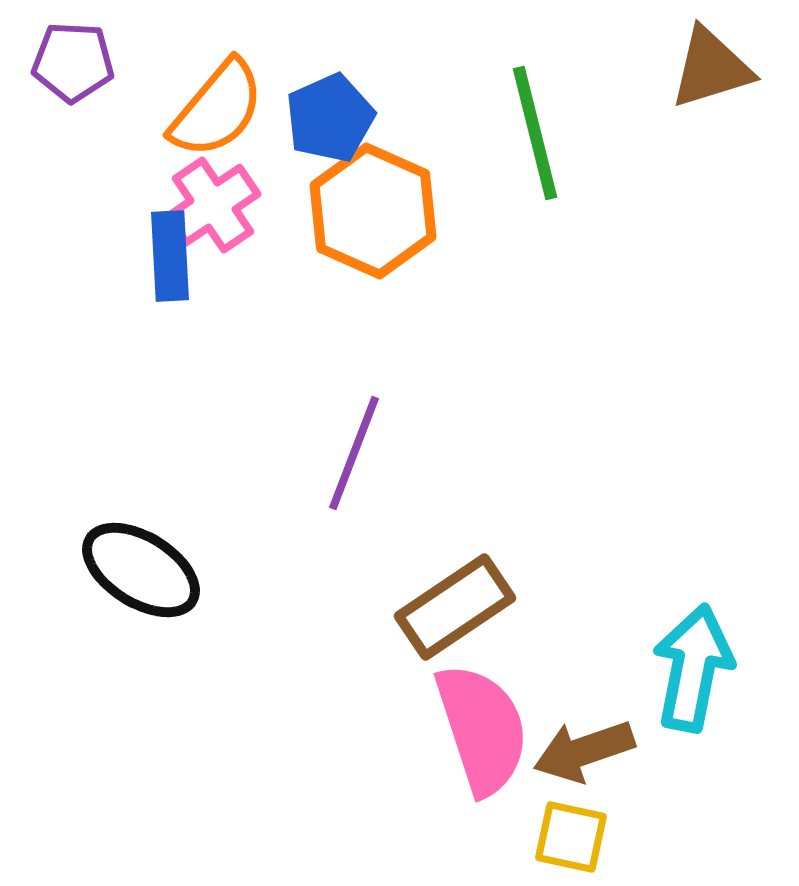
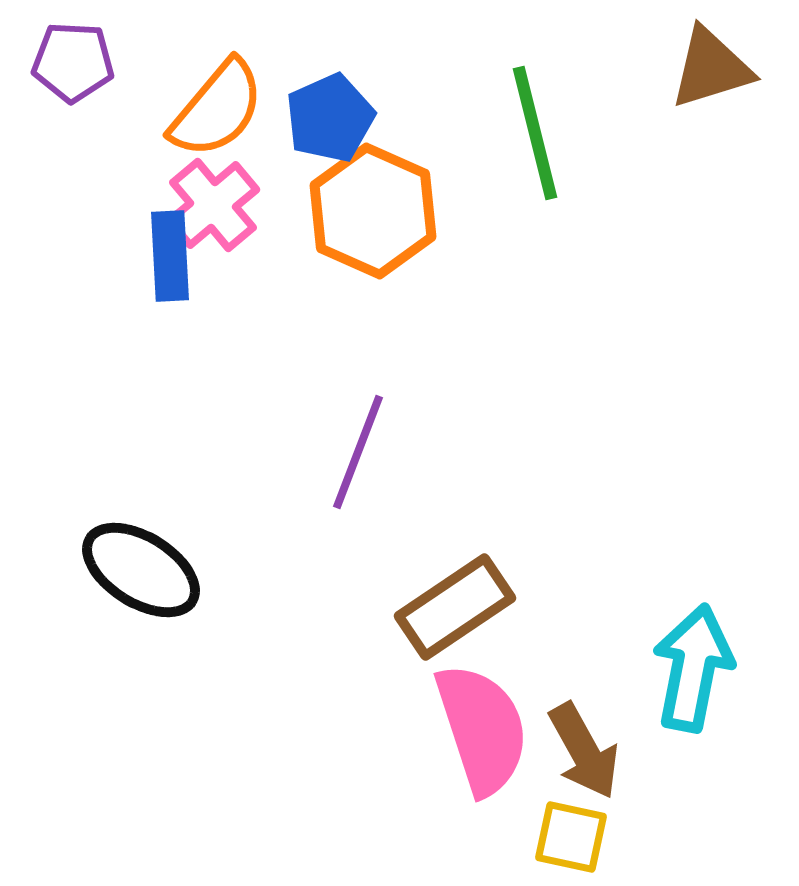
pink cross: rotated 6 degrees counterclockwise
purple line: moved 4 px right, 1 px up
brown arrow: rotated 100 degrees counterclockwise
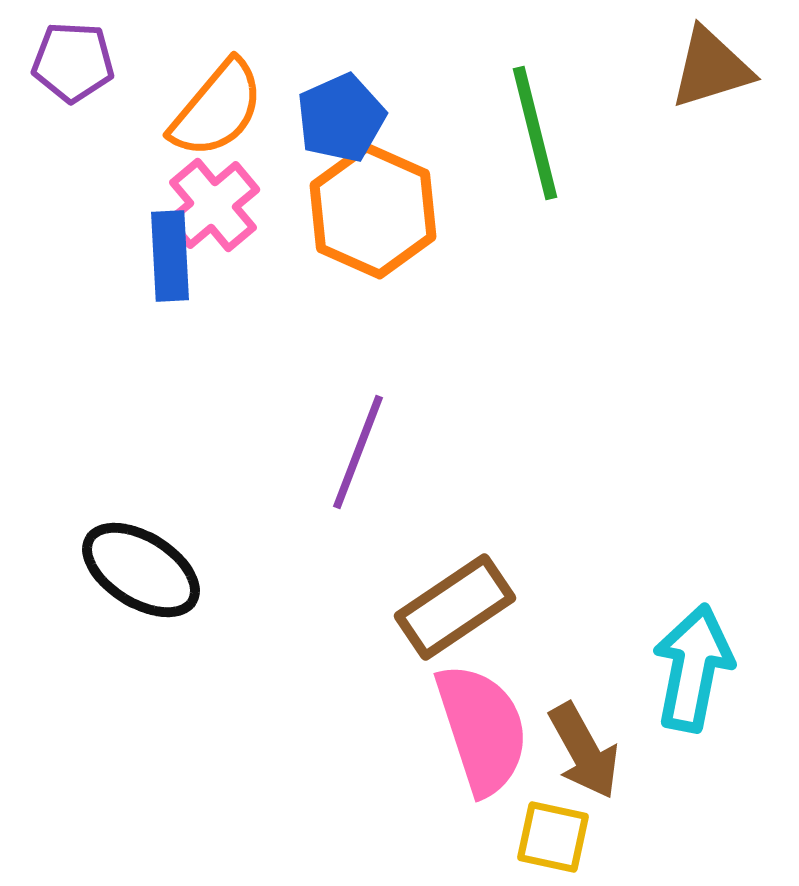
blue pentagon: moved 11 px right
yellow square: moved 18 px left
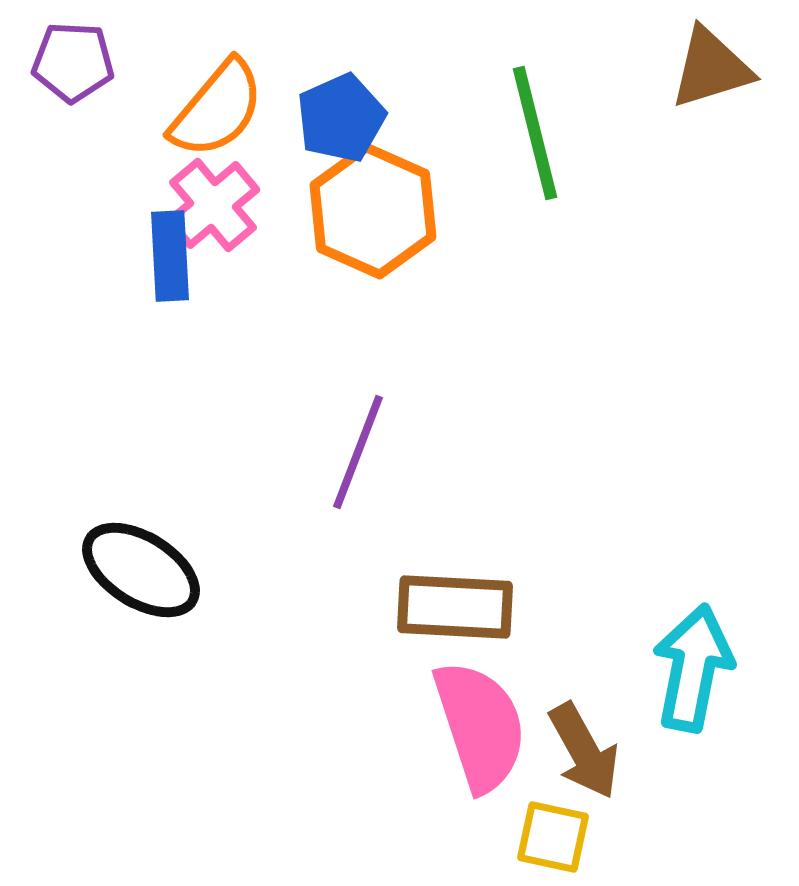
brown rectangle: rotated 37 degrees clockwise
pink semicircle: moved 2 px left, 3 px up
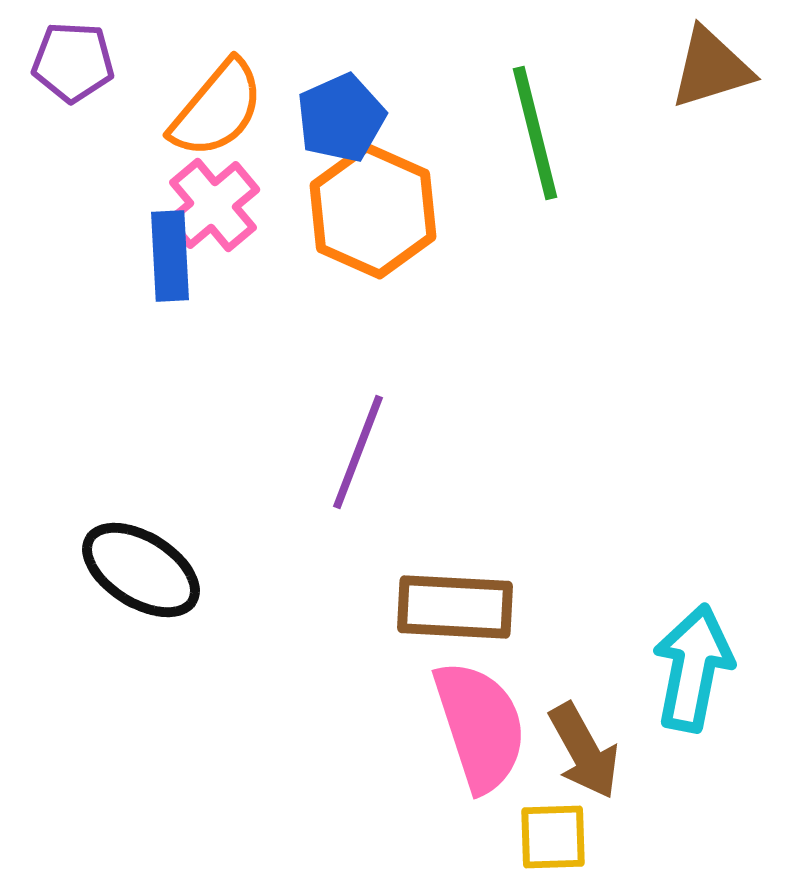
yellow square: rotated 14 degrees counterclockwise
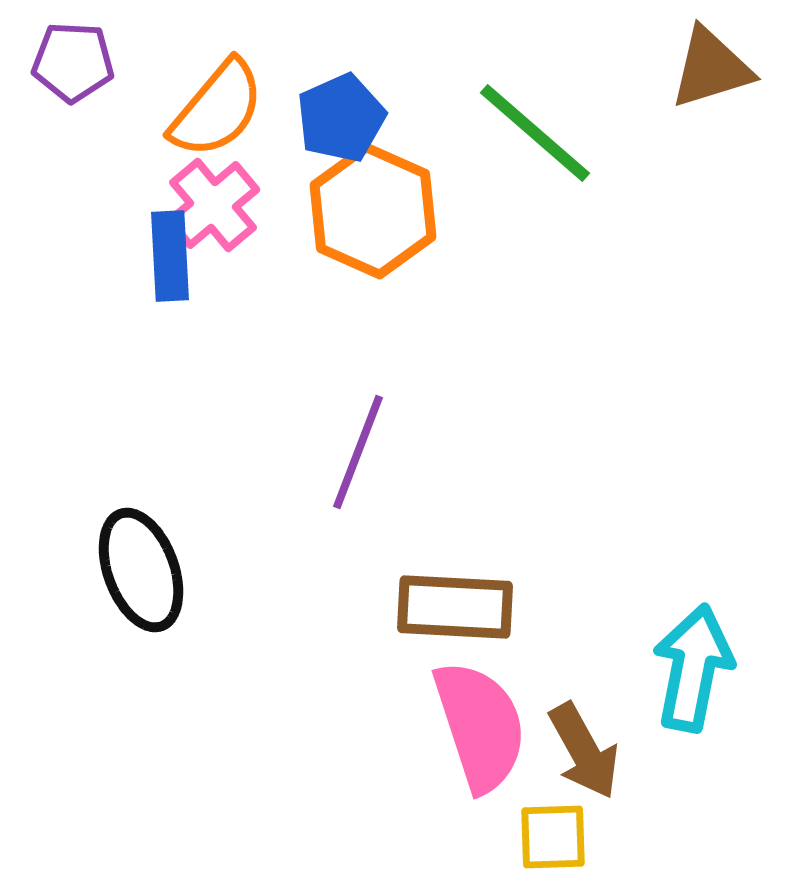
green line: rotated 35 degrees counterclockwise
black ellipse: rotated 38 degrees clockwise
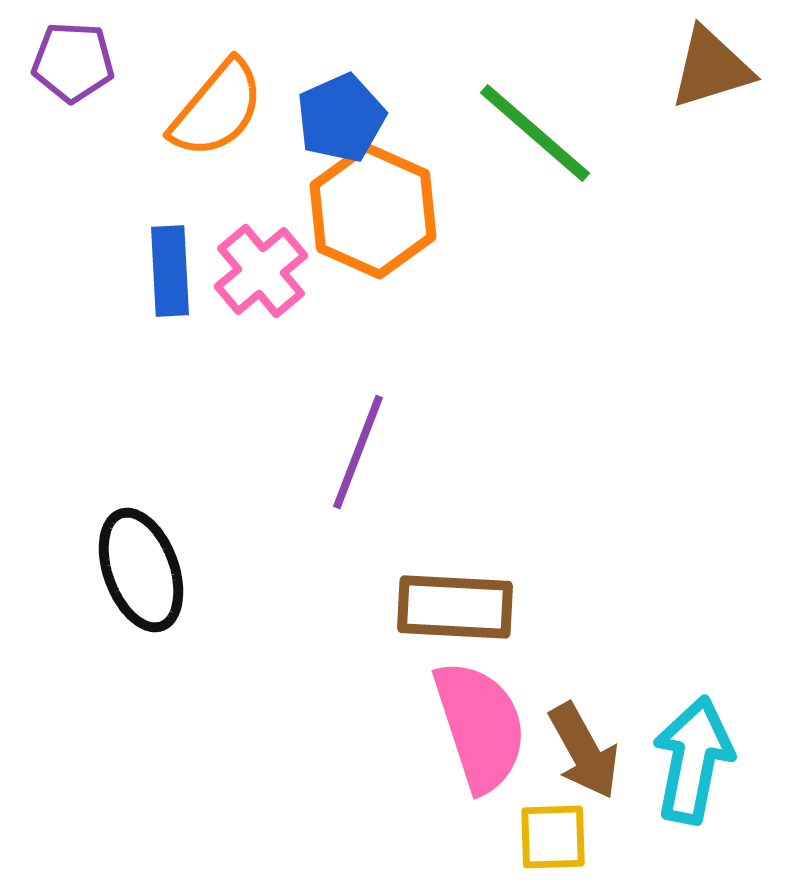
pink cross: moved 48 px right, 66 px down
blue rectangle: moved 15 px down
cyan arrow: moved 92 px down
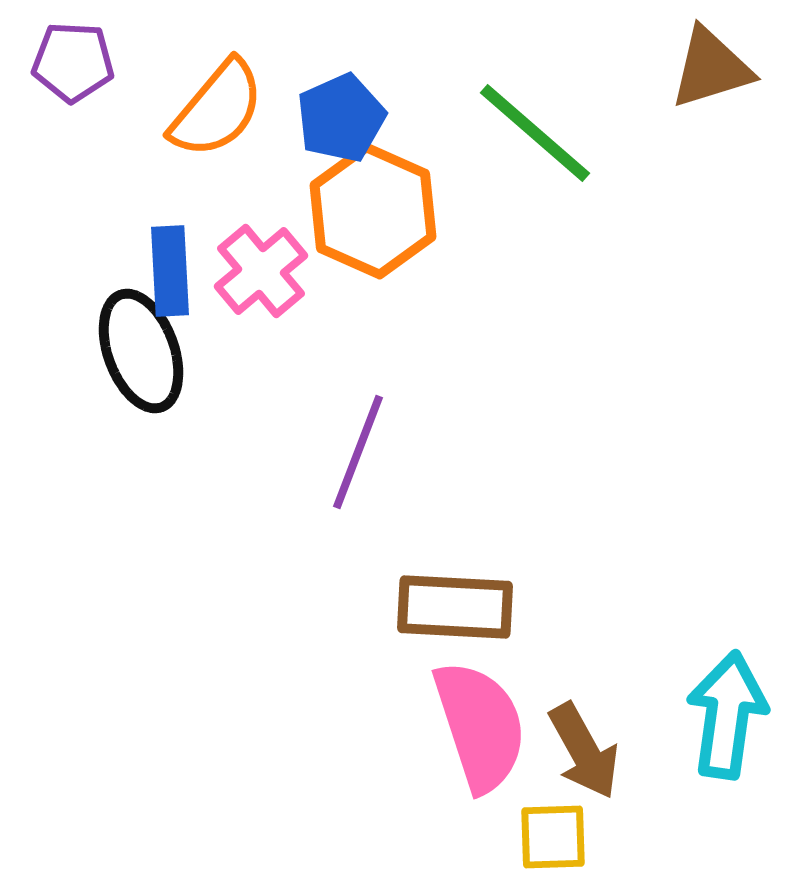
black ellipse: moved 219 px up
cyan arrow: moved 34 px right, 45 px up; rotated 3 degrees counterclockwise
